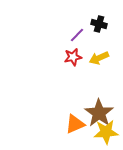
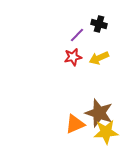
brown star: rotated 16 degrees counterclockwise
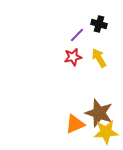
yellow arrow: rotated 84 degrees clockwise
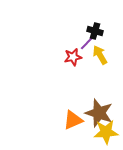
black cross: moved 4 px left, 7 px down
purple line: moved 10 px right, 8 px down
yellow arrow: moved 1 px right, 3 px up
orange triangle: moved 2 px left, 4 px up
